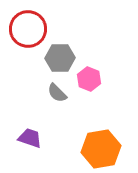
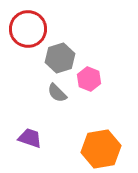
gray hexagon: rotated 16 degrees counterclockwise
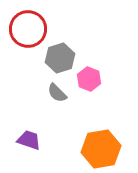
purple trapezoid: moved 1 px left, 2 px down
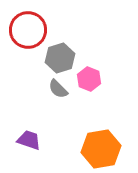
red circle: moved 1 px down
gray semicircle: moved 1 px right, 4 px up
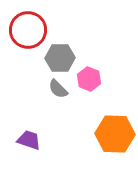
gray hexagon: rotated 16 degrees clockwise
orange hexagon: moved 14 px right, 15 px up; rotated 12 degrees clockwise
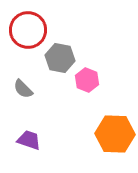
gray hexagon: rotated 12 degrees clockwise
pink hexagon: moved 2 px left, 1 px down
gray semicircle: moved 35 px left
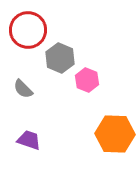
gray hexagon: rotated 12 degrees clockwise
